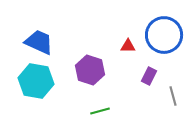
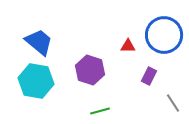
blue trapezoid: rotated 16 degrees clockwise
gray line: moved 7 px down; rotated 18 degrees counterclockwise
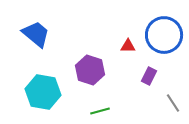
blue trapezoid: moved 3 px left, 8 px up
cyan hexagon: moved 7 px right, 11 px down
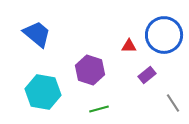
blue trapezoid: moved 1 px right
red triangle: moved 1 px right
purple rectangle: moved 2 px left, 1 px up; rotated 24 degrees clockwise
green line: moved 1 px left, 2 px up
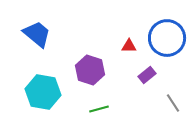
blue circle: moved 3 px right, 3 px down
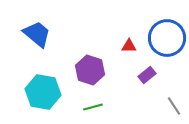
gray line: moved 1 px right, 3 px down
green line: moved 6 px left, 2 px up
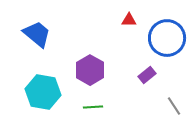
red triangle: moved 26 px up
purple hexagon: rotated 12 degrees clockwise
green line: rotated 12 degrees clockwise
